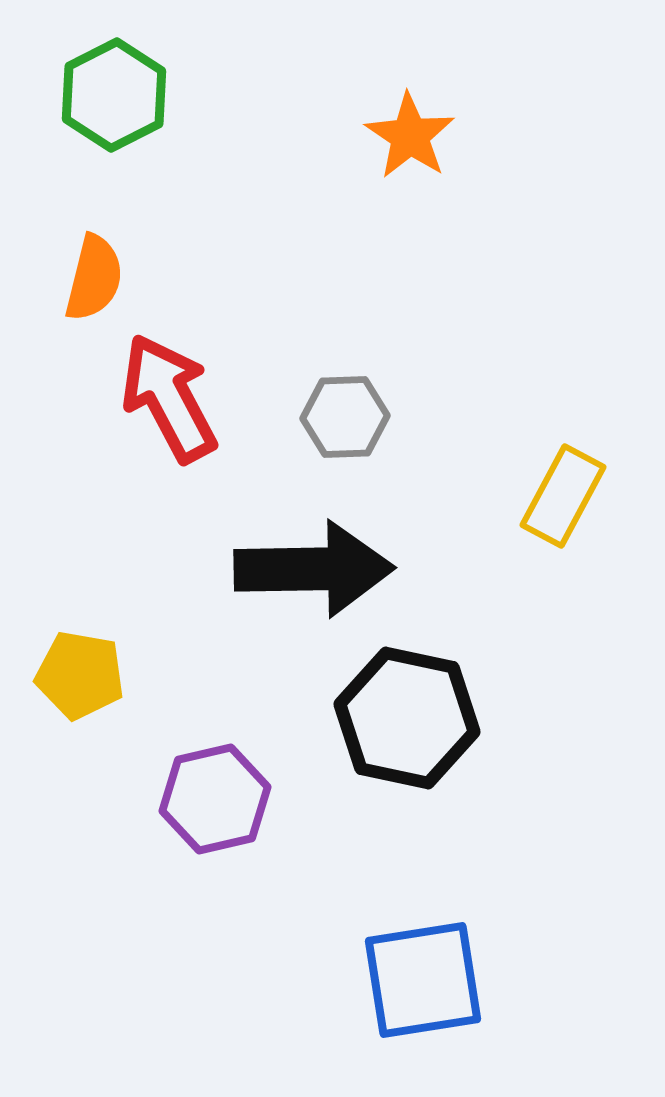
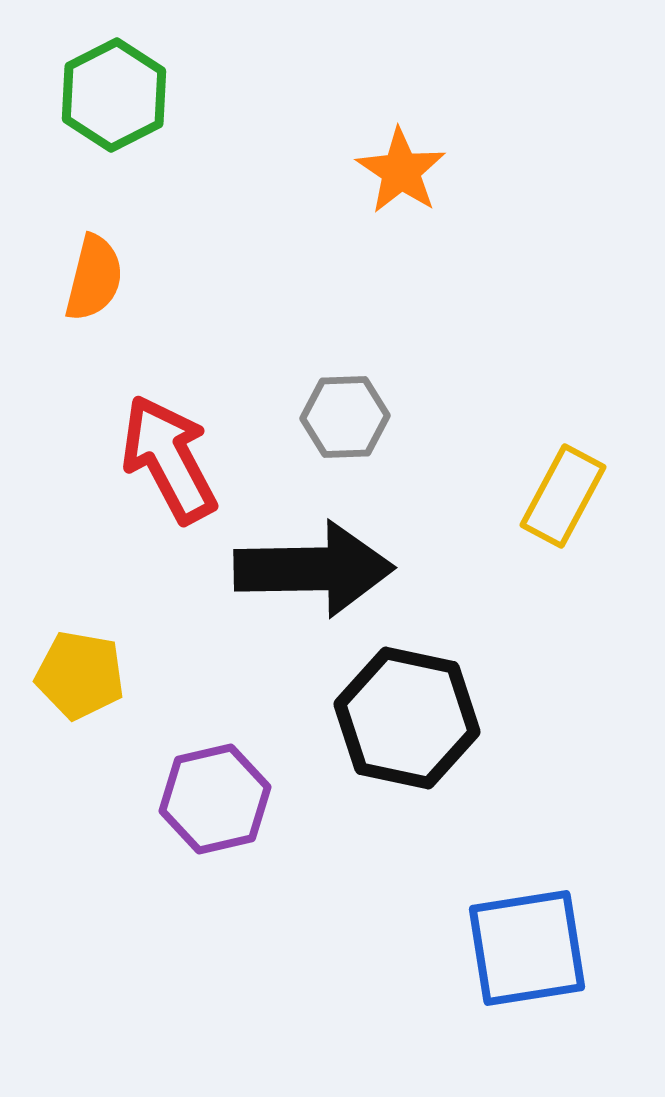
orange star: moved 9 px left, 35 px down
red arrow: moved 61 px down
blue square: moved 104 px right, 32 px up
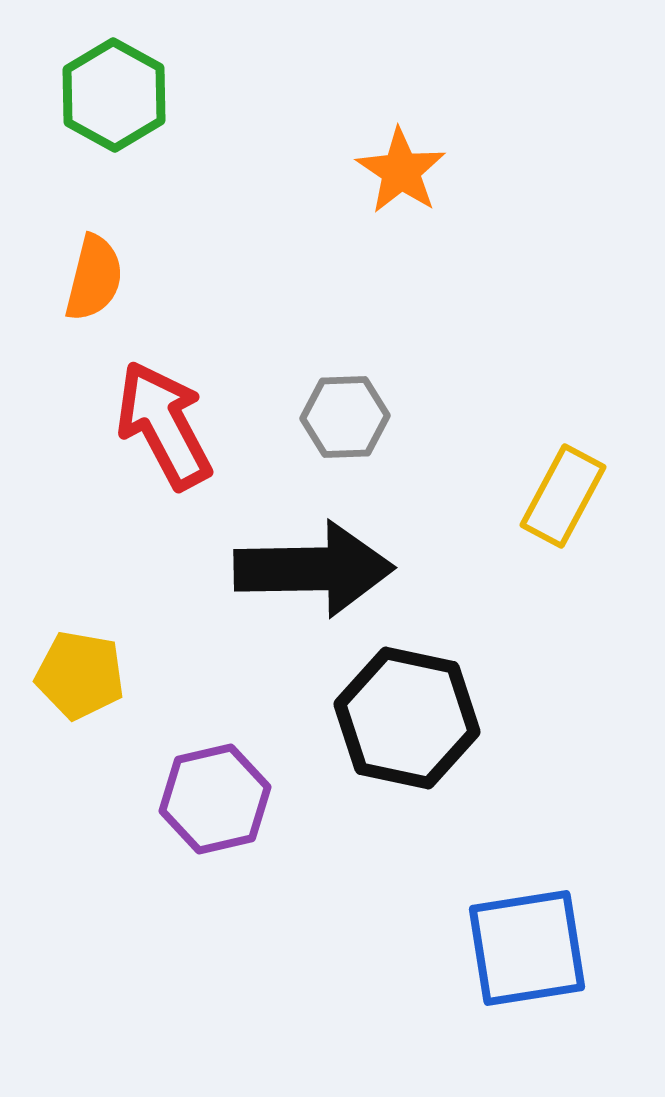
green hexagon: rotated 4 degrees counterclockwise
red arrow: moved 5 px left, 34 px up
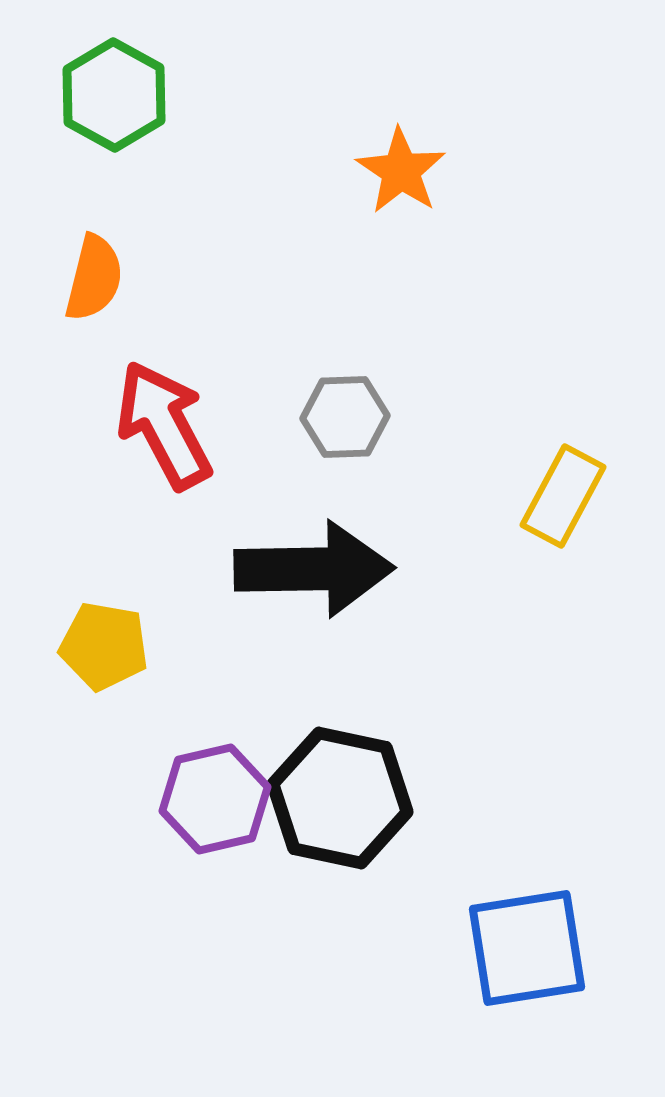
yellow pentagon: moved 24 px right, 29 px up
black hexagon: moved 67 px left, 80 px down
